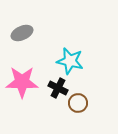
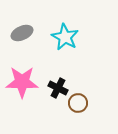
cyan star: moved 5 px left, 24 px up; rotated 16 degrees clockwise
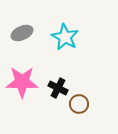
brown circle: moved 1 px right, 1 px down
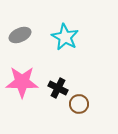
gray ellipse: moved 2 px left, 2 px down
